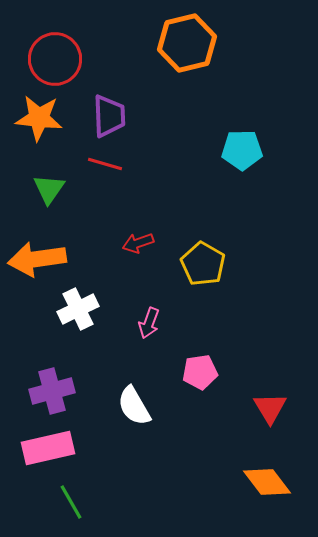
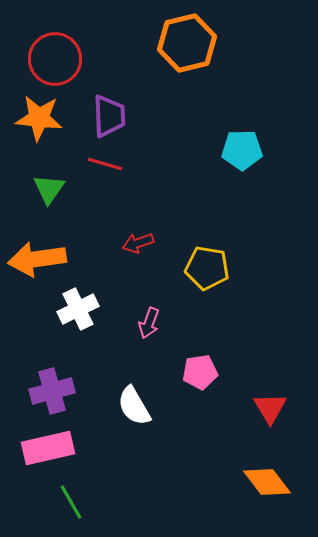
yellow pentagon: moved 4 px right, 4 px down; rotated 21 degrees counterclockwise
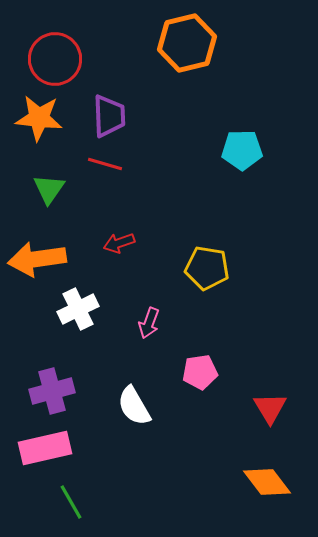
red arrow: moved 19 px left
pink rectangle: moved 3 px left
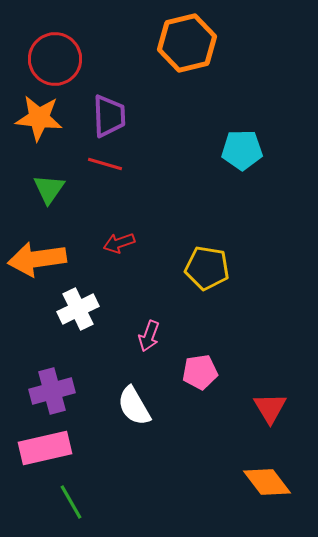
pink arrow: moved 13 px down
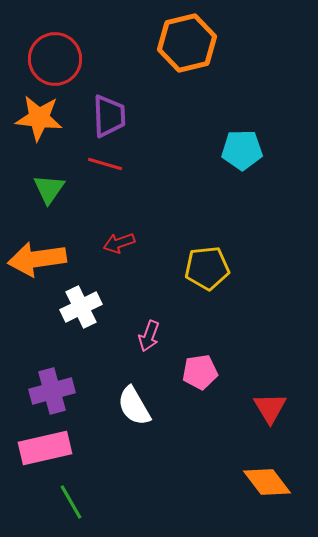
yellow pentagon: rotated 15 degrees counterclockwise
white cross: moved 3 px right, 2 px up
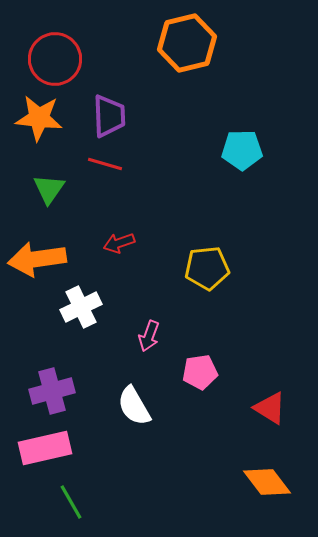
red triangle: rotated 27 degrees counterclockwise
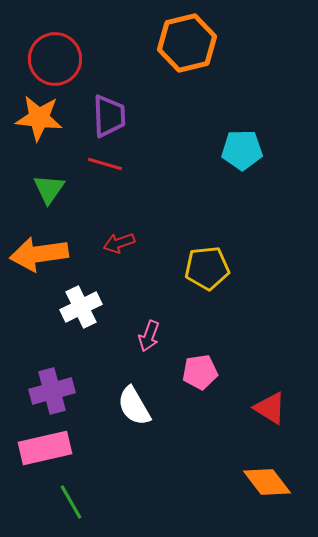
orange arrow: moved 2 px right, 5 px up
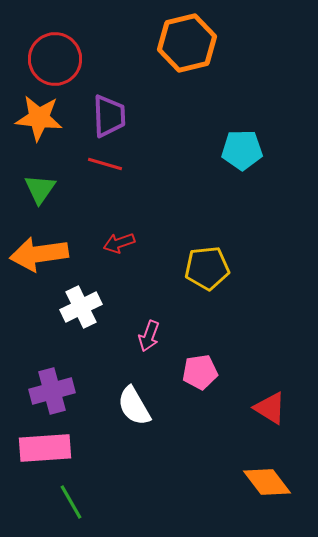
green triangle: moved 9 px left
pink rectangle: rotated 9 degrees clockwise
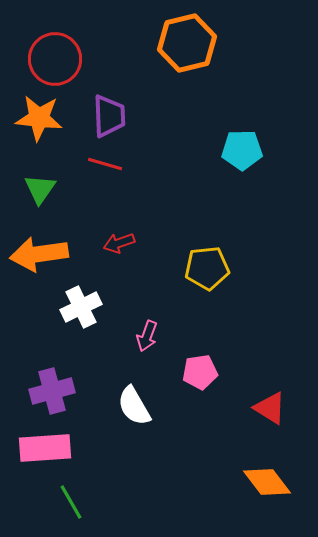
pink arrow: moved 2 px left
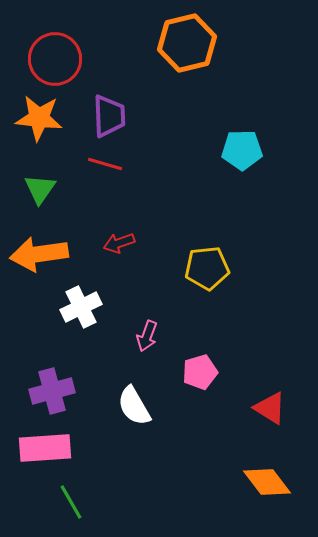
pink pentagon: rotated 8 degrees counterclockwise
